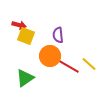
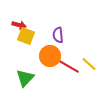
green triangle: rotated 12 degrees counterclockwise
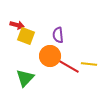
red arrow: moved 2 px left
yellow line: rotated 35 degrees counterclockwise
